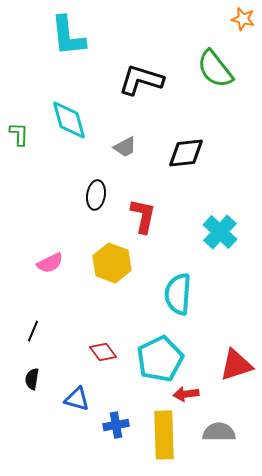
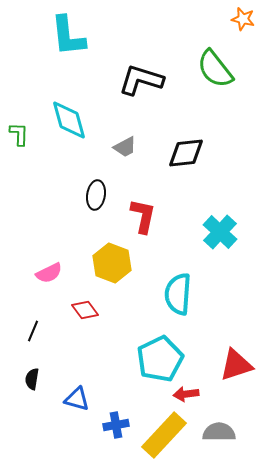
pink semicircle: moved 1 px left, 10 px down
red diamond: moved 18 px left, 42 px up
yellow rectangle: rotated 45 degrees clockwise
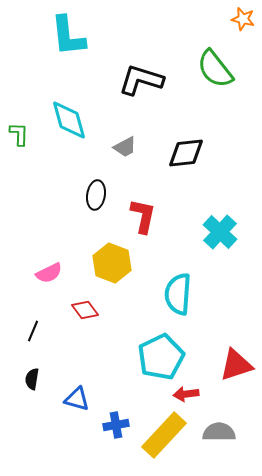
cyan pentagon: moved 1 px right, 2 px up
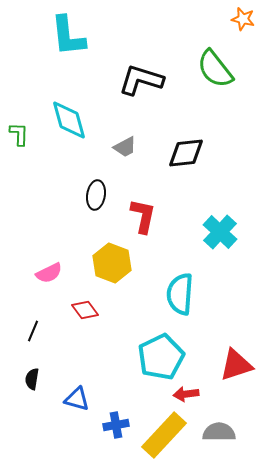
cyan semicircle: moved 2 px right
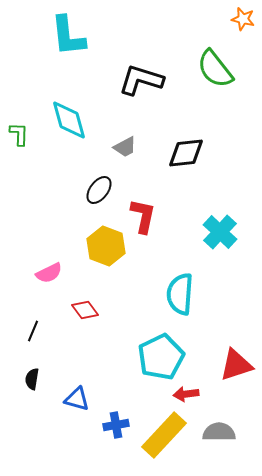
black ellipse: moved 3 px right, 5 px up; rotated 28 degrees clockwise
yellow hexagon: moved 6 px left, 17 px up
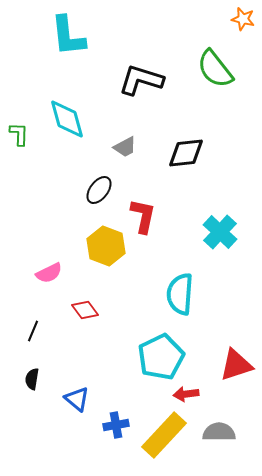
cyan diamond: moved 2 px left, 1 px up
blue triangle: rotated 24 degrees clockwise
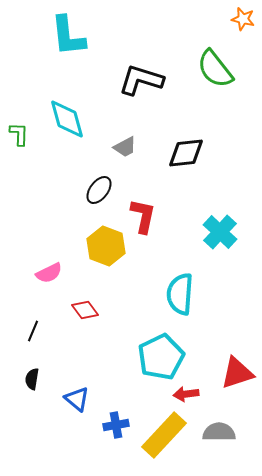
red triangle: moved 1 px right, 8 px down
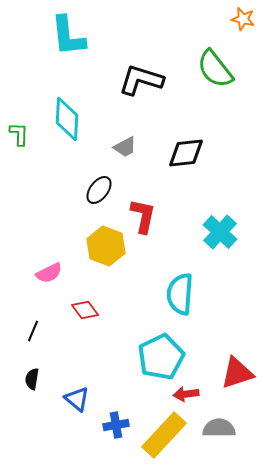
cyan diamond: rotated 18 degrees clockwise
gray semicircle: moved 4 px up
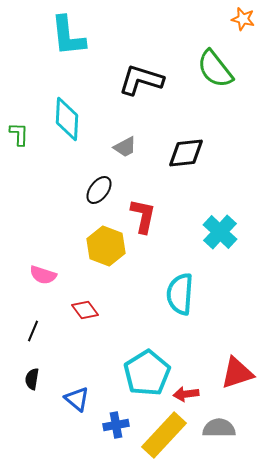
pink semicircle: moved 6 px left, 2 px down; rotated 44 degrees clockwise
cyan pentagon: moved 14 px left, 16 px down; rotated 6 degrees counterclockwise
